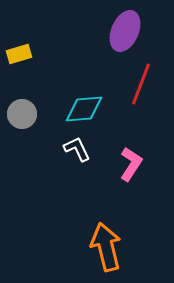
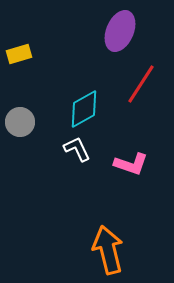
purple ellipse: moved 5 px left
red line: rotated 12 degrees clockwise
cyan diamond: rotated 24 degrees counterclockwise
gray circle: moved 2 px left, 8 px down
pink L-shape: rotated 76 degrees clockwise
orange arrow: moved 2 px right, 3 px down
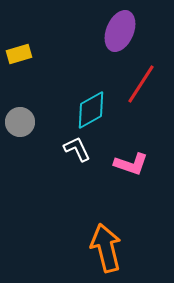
cyan diamond: moved 7 px right, 1 px down
orange arrow: moved 2 px left, 2 px up
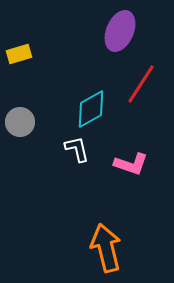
cyan diamond: moved 1 px up
white L-shape: rotated 12 degrees clockwise
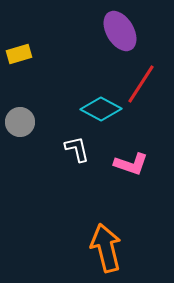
purple ellipse: rotated 54 degrees counterclockwise
cyan diamond: moved 10 px right; rotated 57 degrees clockwise
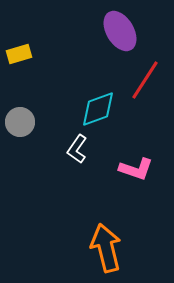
red line: moved 4 px right, 4 px up
cyan diamond: moved 3 px left; rotated 48 degrees counterclockwise
white L-shape: rotated 132 degrees counterclockwise
pink L-shape: moved 5 px right, 5 px down
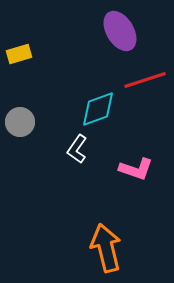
red line: rotated 39 degrees clockwise
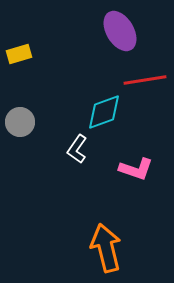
red line: rotated 9 degrees clockwise
cyan diamond: moved 6 px right, 3 px down
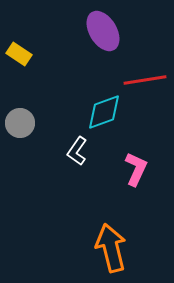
purple ellipse: moved 17 px left
yellow rectangle: rotated 50 degrees clockwise
gray circle: moved 1 px down
white L-shape: moved 2 px down
pink L-shape: rotated 84 degrees counterclockwise
orange arrow: moved 5 px right
